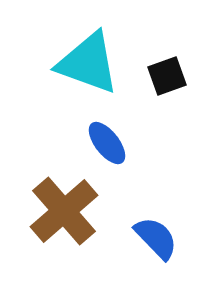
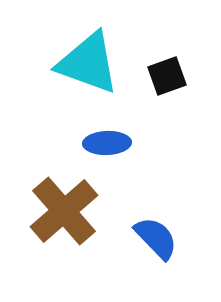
blue ellipse: rotated 54 degrees counterclockwise
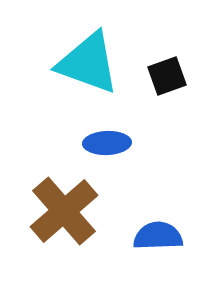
blue semicircle: moved 2 px right, 2 px up; rotated 48 degrees counterclockwise
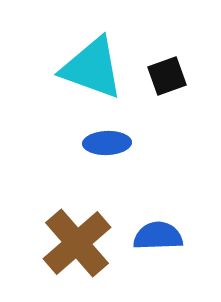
cyan triangle: moved 4 px right, 5 px down
brown cross: moved 13 px right, 32 px down
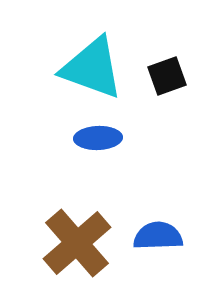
blue ellipse: moved 9 px left, 5 px up
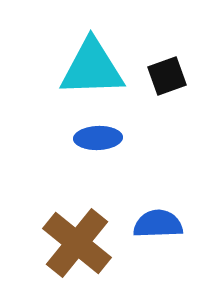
cyan triangle: rotated 22 degrees counterclockwise
blue semicircle: moved 12 px up
brown cross: rotated 10 degrees counterclockwise
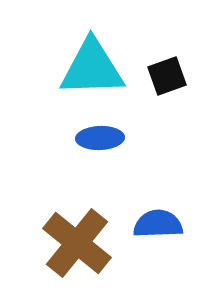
blue ellipse: moved 2 px right
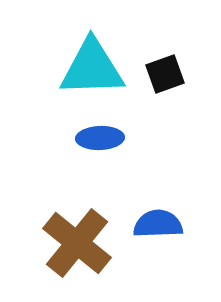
black square: moved 2 px left, 2 px up
